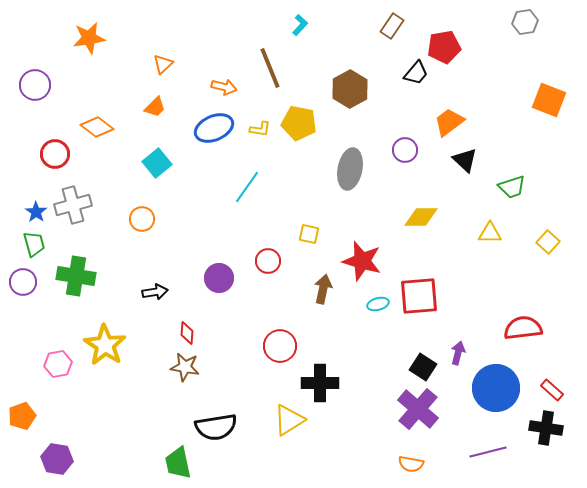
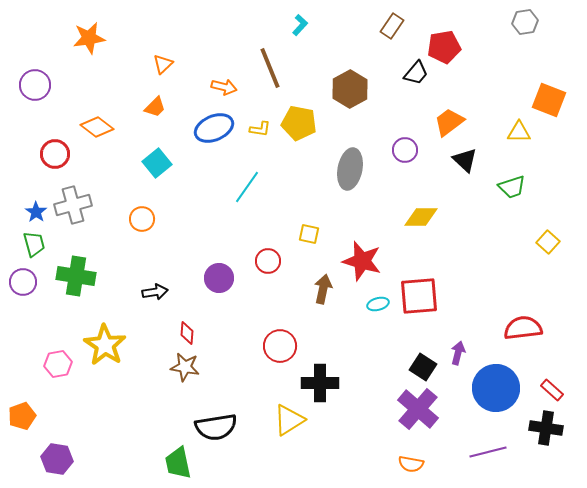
yellow triangle at (490, 233): moved 29 px right, 101 px up
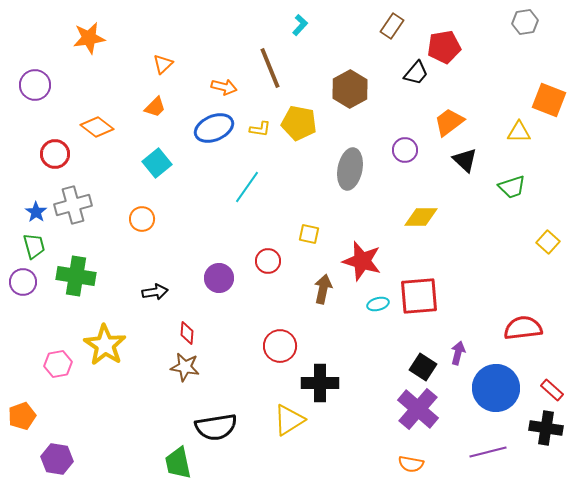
green trapezoid at (34, 244): moved 2 px down
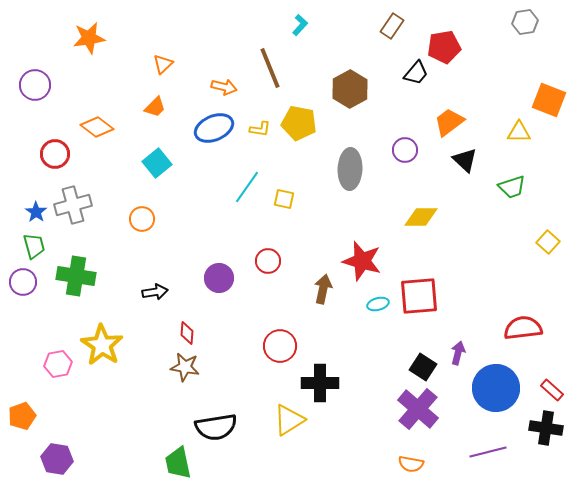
gray ellipse at (350, 169): rotated 9 degrees counterclockwise
yellow square at (309, 234): moved 25 px left, 35 px up
yellow star at (105, 345): moved 3 px left
